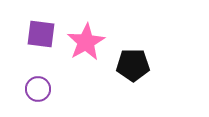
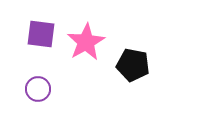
black pentagon: rotated 12 degrees clockwise
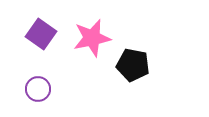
purple square: rotated 28 degrees clockwise
pink star: moved 6 px right, 4 px up; rotated 18 degrees clockwise
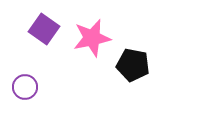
purple square: moved 3 px right, 5 px up
purple circle: moved 13 px left, 2 px up
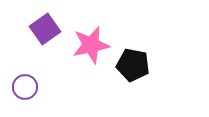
purple square: moved 1 px right; rotated 20 degrees clockwise
pink star: moved 1 px left, 7 px down
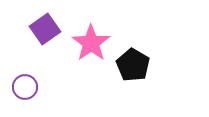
pink star: moved 2 px up; rotated 24 degrees counterclockwise
black pentagon: rotated 20 degrees clockwise
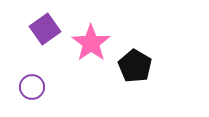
black pentagon: moved 2 px right, 1 px down
purple circle: moved 7 px right
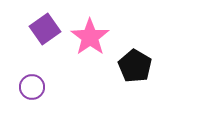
pink star: moved 1 px left, 6 px up
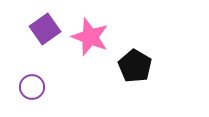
pink star: rotated 15 degrees counterclockwise
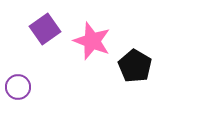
pink star: moved 2 px right, 4 px down
purple circle: moved 14 px left
